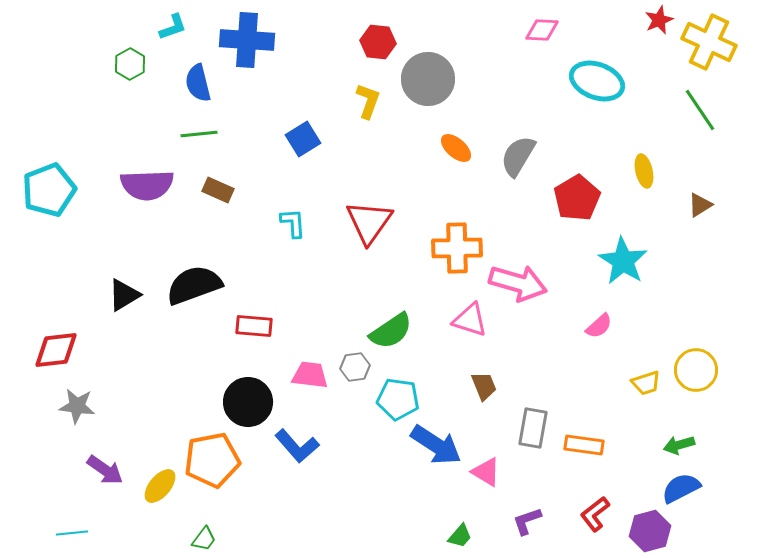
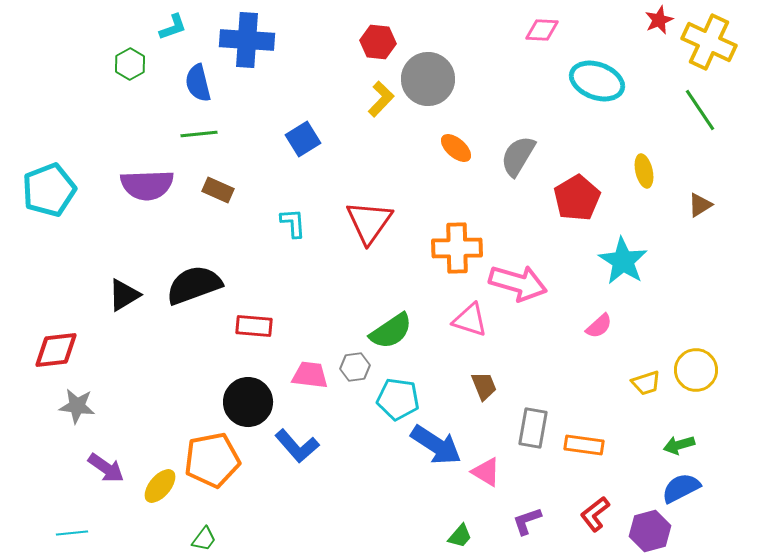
yellow L-shape at (368, 101): moved 13 px right, 2 px up; rotated 24 degrees clockwise
purple arrow at (105, 470): moved 1 px right, 2 px up
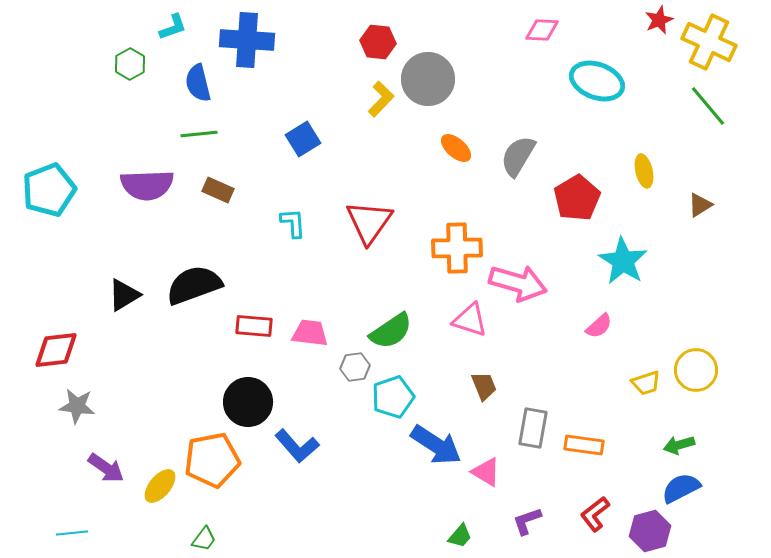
green line at (700, 110): moved 8 px right, 4 px up; rotated 6 degrees counterclockwise
pink trapezoid at (310, 375): moved 42 px up
cyan pentagon at (398, 399): moved 5 px left, 2 px up; rotated 27 degrees counterclockwise
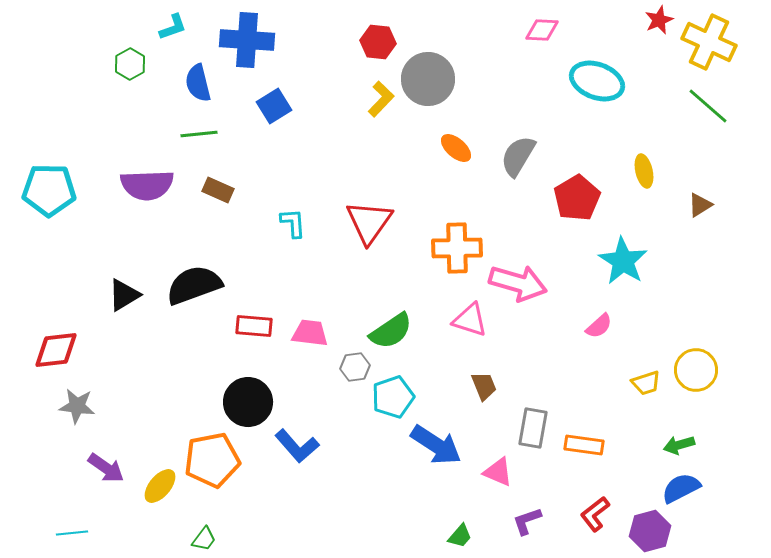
green line at (708, 106): rotated 9 degrees counterclockwise
blue square at (303, 139): moved 29 px left, 33 px up
cyan pentagon at (49, 190): rotated 22 degrees clockwise
pink triangle at (486, 472): moved 12 px right; rotated 8 degrees counterclockwise
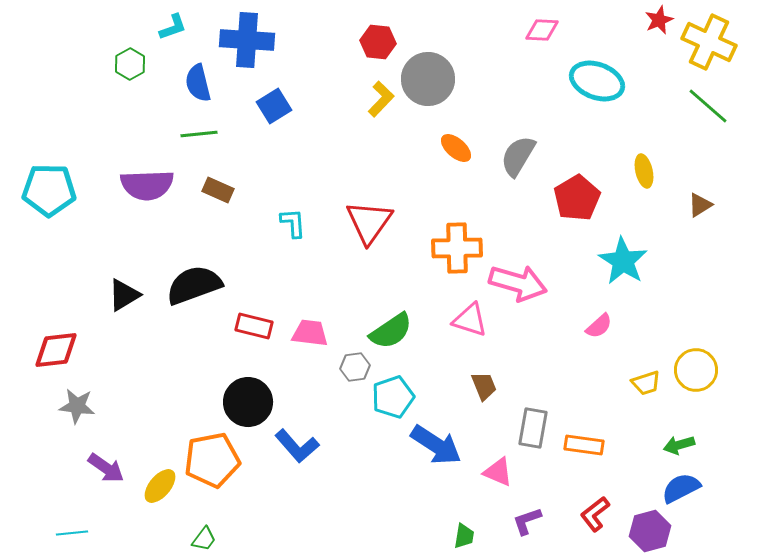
red rectangle at (254, 326): rotated 9 degrees clockwise
green trapezoid at (460, 536): moved 4 px right; rotated 32 degrees counterclockwise
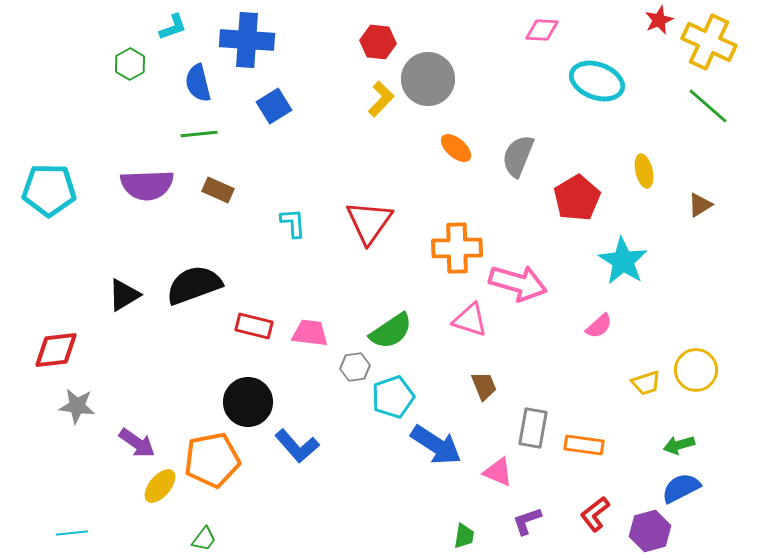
gray semicircle at (518, 156): rotated 9 degrees counterclockwise
purple arrow at (106, 468): moved 31 px right, 25 px up
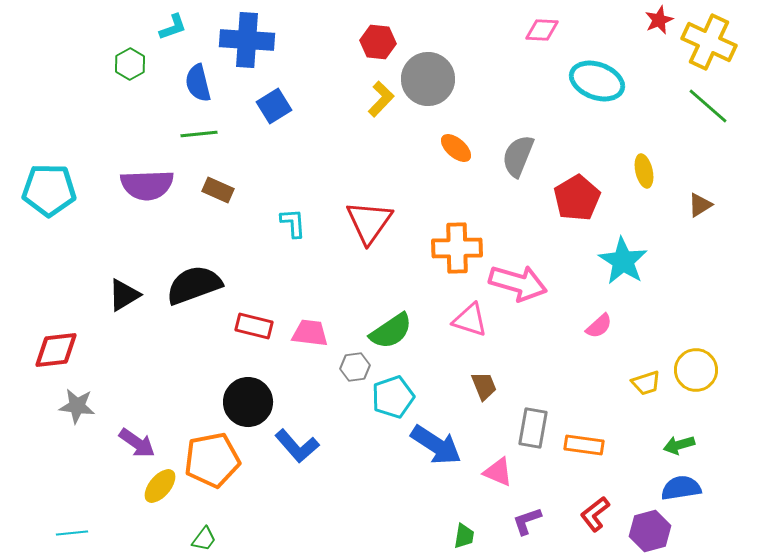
blue semicircle at (681, 488): rotated 18 degrees clockwise
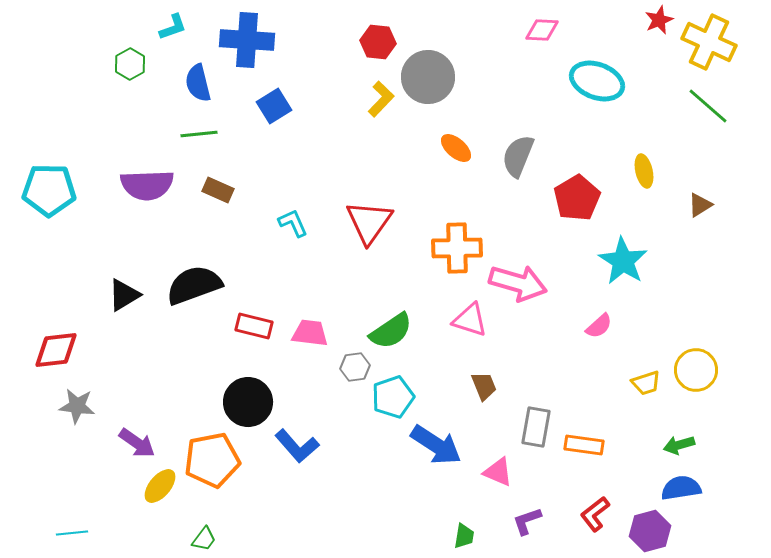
gray circle at (428, 79): moved 2 px up
cyan L-shape at (293, 223): rotated 20 degrees counterclockwise
gray rectangle at (533, 428): moved 3 px right, 1 px up
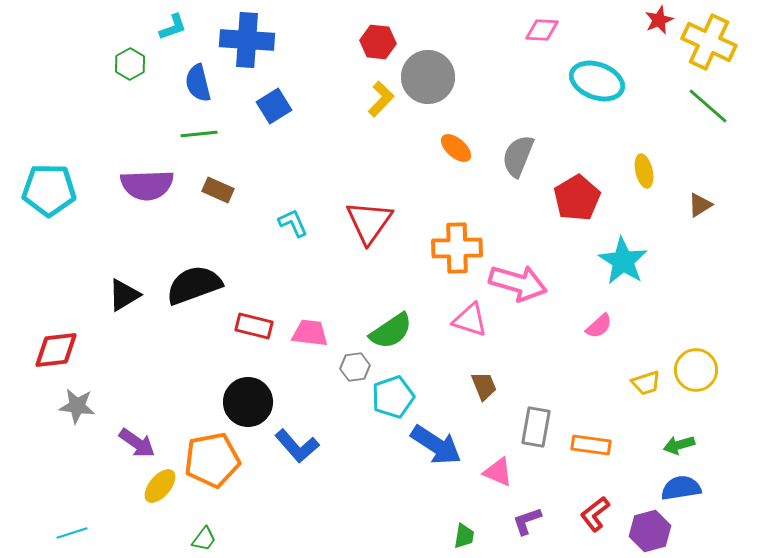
orange rectangle at (584, 445): moved 7 px right
cyan line at (72, 533): rotated 12 degrees counterclockwise
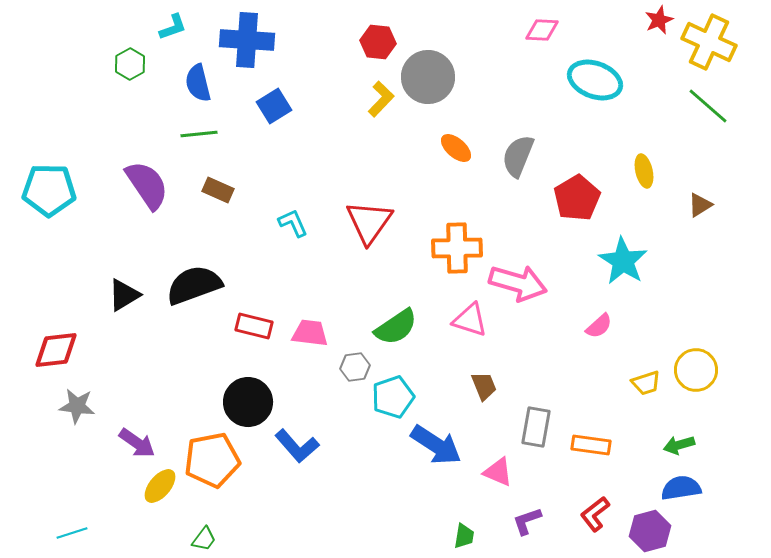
cyan ellipse at (597, 81): moved 2 px left, 1 px up
purple semicircle at (147, 185): rotated 122 degrees counterclockwise
green semicircle at (391, 331): moved 5 px right, 4 px up
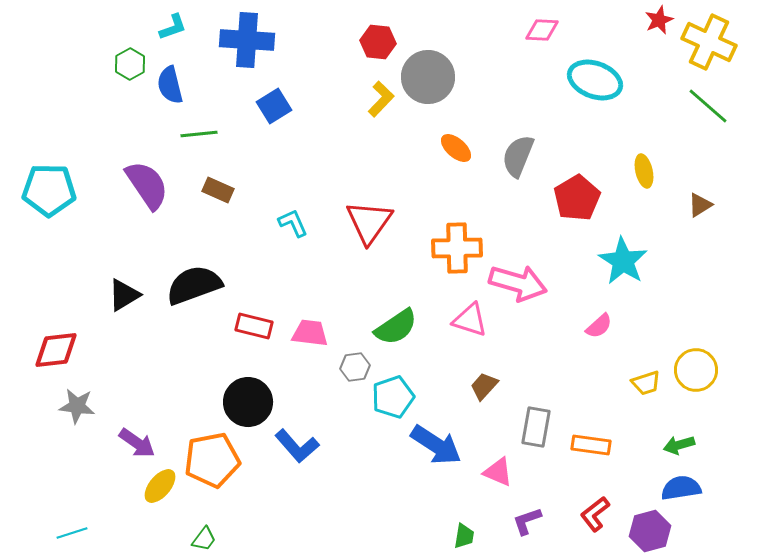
blue semicircle at (198, 83): moved 28 px left, 2 px down
brown trapezoid at (484, 386): rotated 116 degrees counterclockwise
